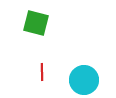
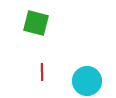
cyan circle: moved 3 px right, 1 px down
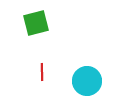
green square: rotated 28 degrees counterclockwise
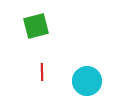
green square: moved 3 px down
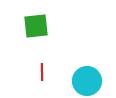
green square: rotated 8 degrees clockwise
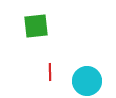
red line: moved 8 px right
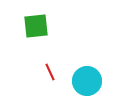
red line: rotated 24 degrees counterclockwise
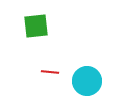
red line: rotated 60 degrees counterclockwise
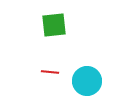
green square: moved 18 px right, 1 px up
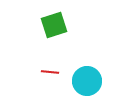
green square: rotated 12 degrees counterclockwise
